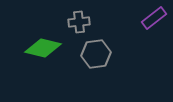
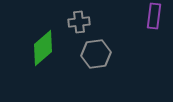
purple rectangle: moved 2 px up; rotated 45 degrees counterclockwise
green diamond: rotated 54 degrees counterclockwise
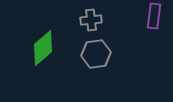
gray cross: moved 12 px right, 2 px up
